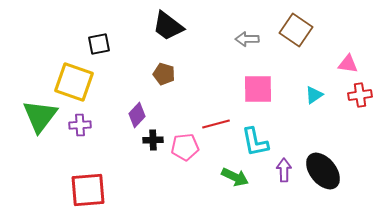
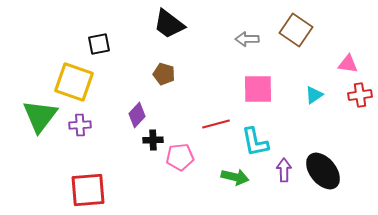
black trapezoid: moved 1 px right, 2 px up
pink pentagon: moved 5 px left, 10 px down
green arrow: rotated 12 degrees counterclockwise
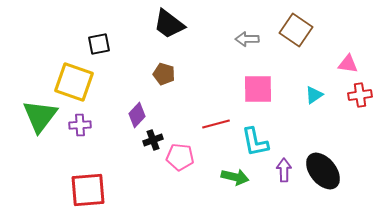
black cross: rotated 18 degrees counterclockwise
pink pentagon: rotated 12 degrees clockwise
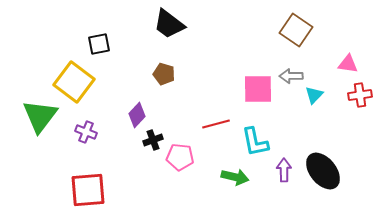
gray arrow: moved 44 px right, 37 px down
yellow square: rotated 18 degrees clockwise
cyan triangle: rotated 12 degrees counterclockwise
purple cross: moved 6 px right, 7 px down; rotated 25 degrees clockwise
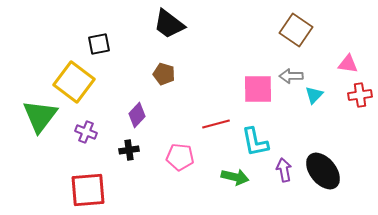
black cross: moved 24 px left, 10 px down; rotated 12 degrees clockwise
purple arrow: rotated 10 degrees counterclockwise
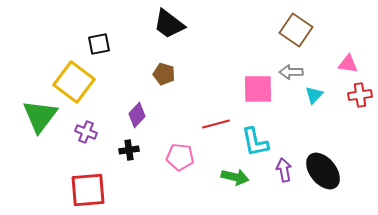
gray arrow: moved 4 px up
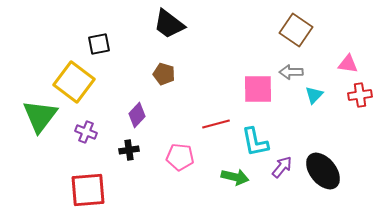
purple arrow: moved 2 px left, 3 px up; rotated 50 degrees clockwise
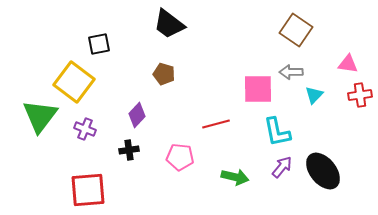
purple cross: moved 1 px left, 3 px up
cyan L-shape: moved 22 px right, 10 px up
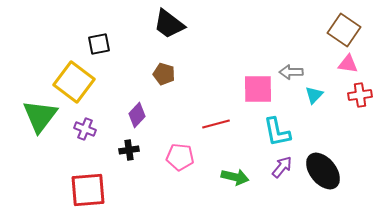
brown square: moved 48 px right
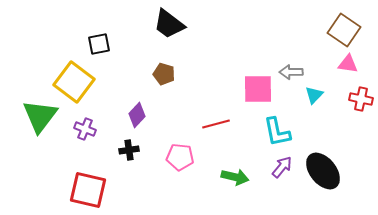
red cross: moved 1 px right, 4 px down; rotated 20 degrees clockwise
red square: rotated 18 degrees clockwise
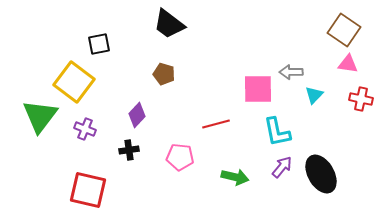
black ellipse: moved 2 px left, 3 px down; rotated 9 degrees clockwise
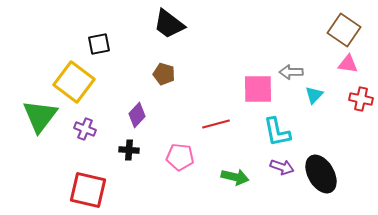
black cross: rotated 12 degrees clockwise
purple arrow: rotated 70 degrees clockwise
